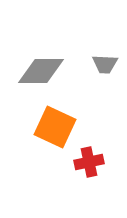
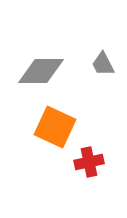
gray trapezoid: moved 2 px left; rotated 60 degrees clockwise
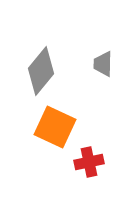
gray trapezoid: rotated 28 degrees clockwise
gray diamond: rotated 51 degrees counterclockwise
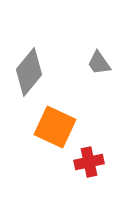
gray trapezoid: moved 4 px left, 1 px up; rotated 36 degrees counterclockwise
gray diamond: moved 12 px left, 1 px down
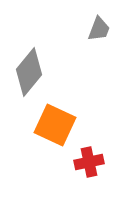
gray trapezoid: moved 34 px up; rotated 124 degrees counterclockwise
orange square: moved 2 px up
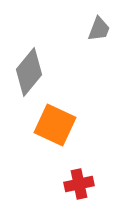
red cross: moved 10 px left, 22 px down
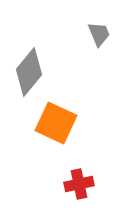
gray trapezoid: moved 5 px down; rotated 44 degrees counterclockwise
orange square: moved 1 px right, 2 px up
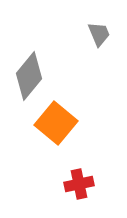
gray diamond: moved 4 px down
orange square: rotated 15 degrees clockwise
